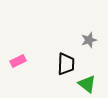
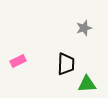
gray star: moved 5 px left, 12 px up
green triangle: rotated 42 degrees counterclockwise
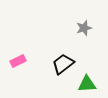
black trapezoid: moved 3 px left; rotated 130 degrees counterclockwise
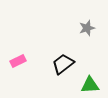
gray star: moved 3 px right
green triangle: moved 3 px right, 1 px down
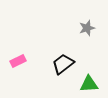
green triangle: moved 1 px left, 1 px up
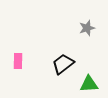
pink rectangle: rotated 63 degrees counterclockwise
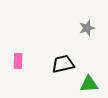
black trapezoid: rotated 25 degrees clockwise
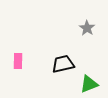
gray star: rotated 21 degrees counterclockwise
green triangle: rotated 18 degrees counterclockwise
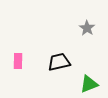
black trapezoid: moved 4 px left, 2 px up
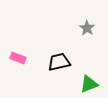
pink rectangle: moved 3 px up; rotated 70 degrees counterclockwise
